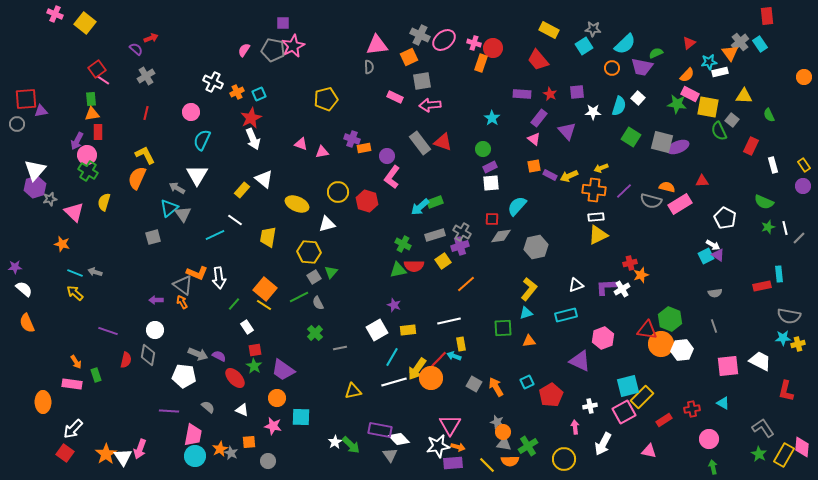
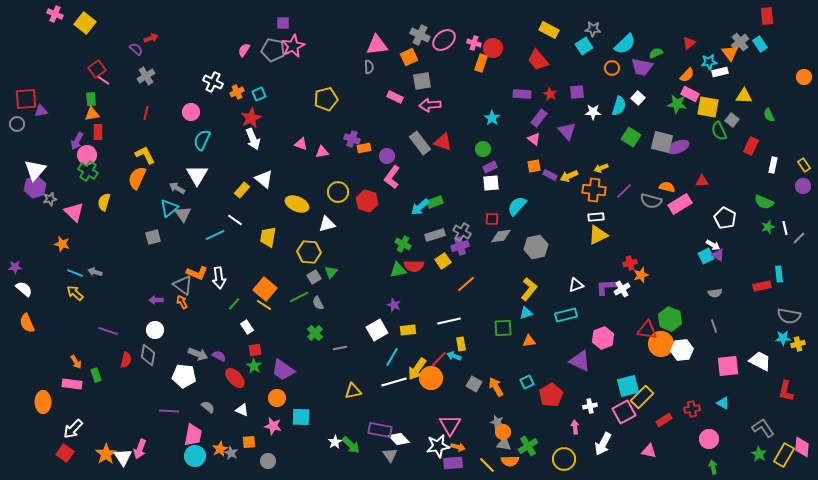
white rectangle at (773, 165): rotated 28 degrees clockwise
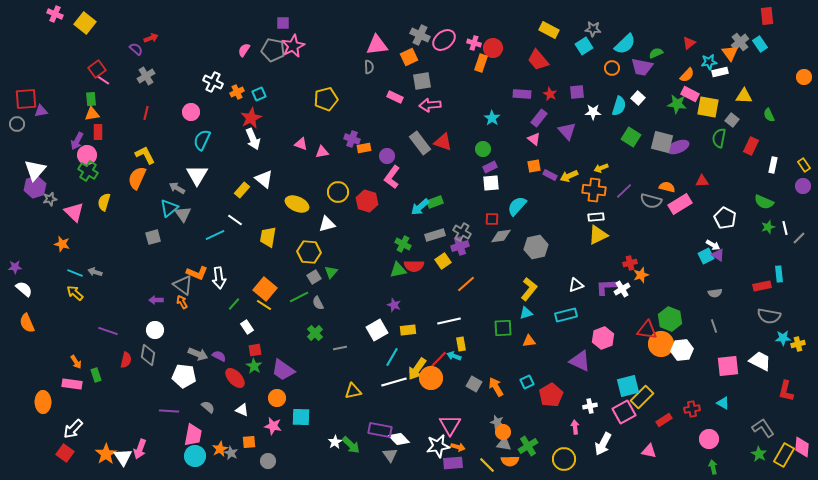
green semicircle at (719, 131): moved 7 px down; rotated 36 degrees clockwise
gray semicircle at (789, 316): moved 20 px left
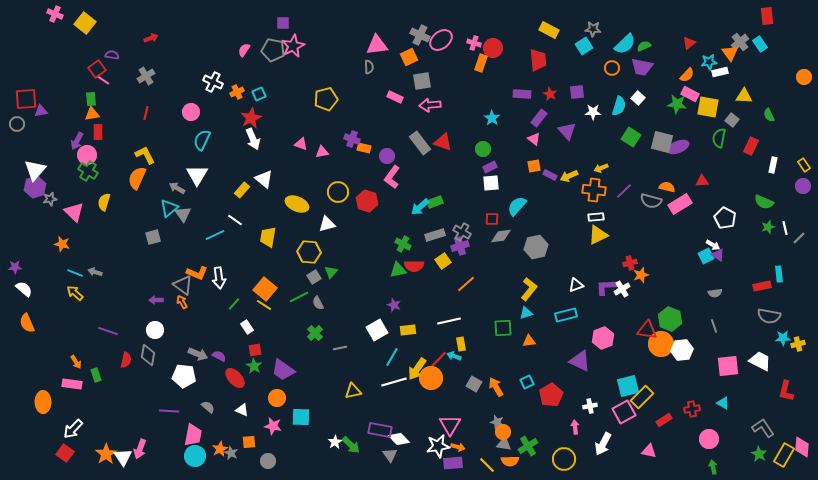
pink ellipse at (444, 40): moved 3 px left
purple semicircle at (136, 49): moved 24 px left, 6 px down; rotated 32 degrees counterclockwise
green semicircle at (656, 53): moved 12 px left, 7 px up
red trapezoid at (538, 60): rotated 145 degrees counterclockwise
orange rectangle at (364, 148): rotated 24 degrees clockwise
